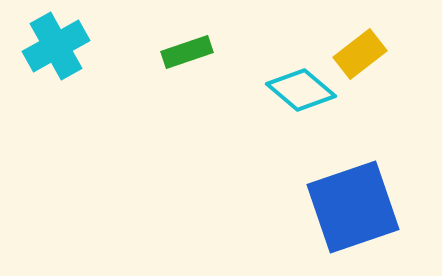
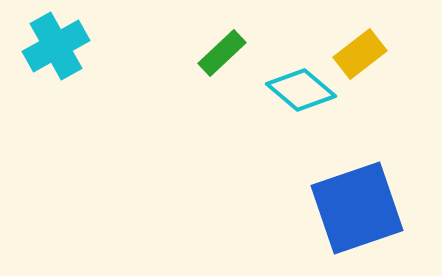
green rectangle: moved 35 px right, 1 px down; rotated 24 degrees counterclockwise
blue square: moved 4 px right, 1 px down
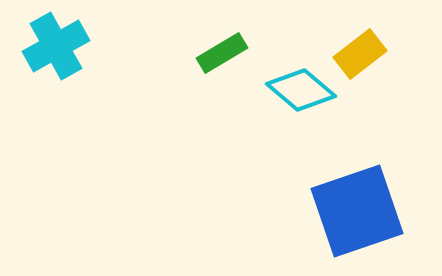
green rectangle: rotated 12 degrees clockwise
blue square: moved 3 px down
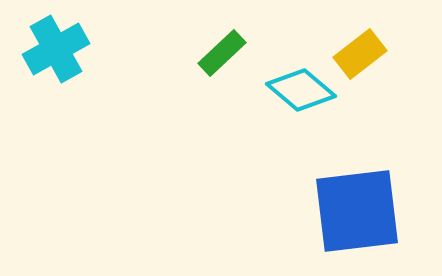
cyan cross: moved 3 px down
green rectangle: rotated 12 degrees counterclockwise
blue square: rotated 12 degrees clockwise
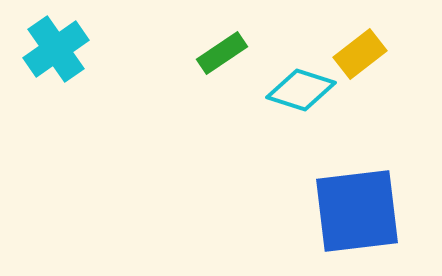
cyan cross: rotated 6 degrees counterclockwise
green rectangle: rotated 9 degrees clockwise
cyan diamond: rotated 22 degrees counterclockwise
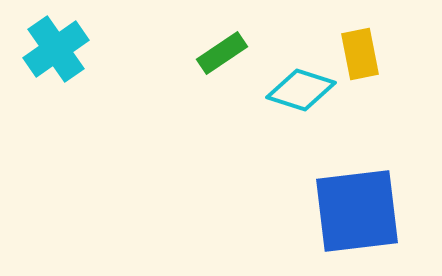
yellow rectangle: rotated 63 degrees counterclockwise
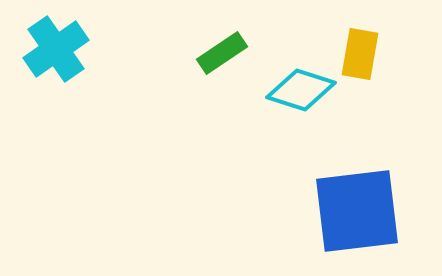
yellow rectangle: rotated 21 degrees clockwise
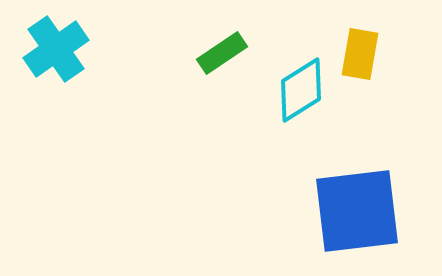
cyan diamond: rotated 50 degrees counterclockwise
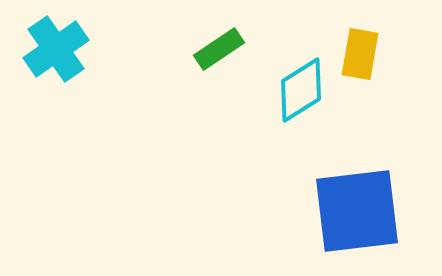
green rectangle: moved 3 px left, 4 px up
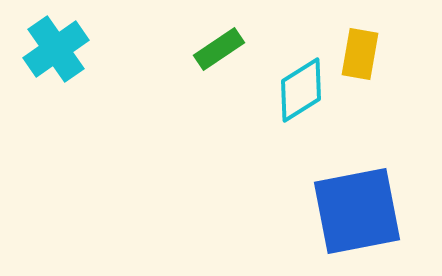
blue square: rotated 4 degrees counterclockwise
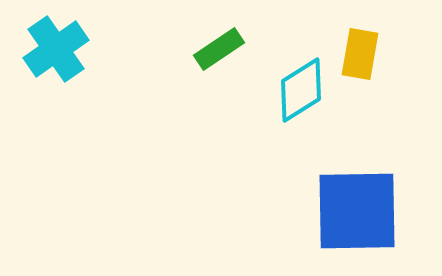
blue square: rotated 10 degrees clockwise
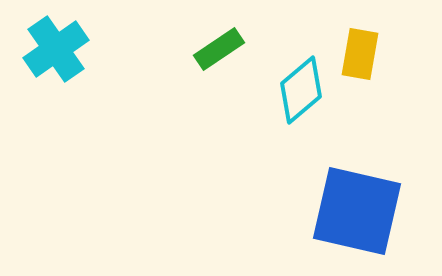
cyan diamond: rotated 8 degrees counterclockwise
blue square: rotated 14 degrees clockwise
